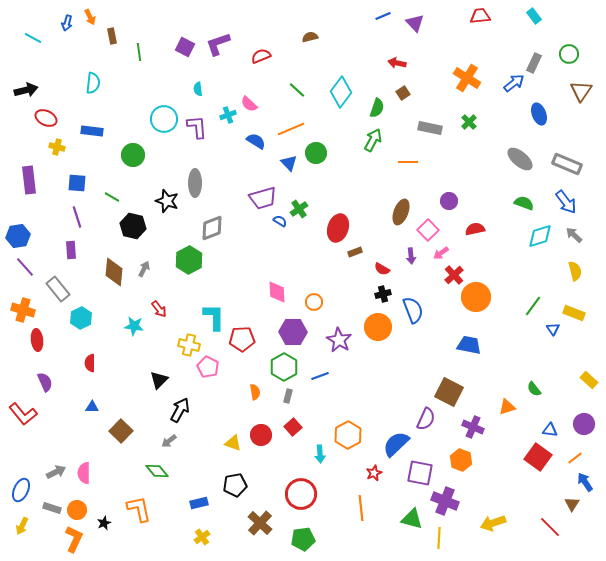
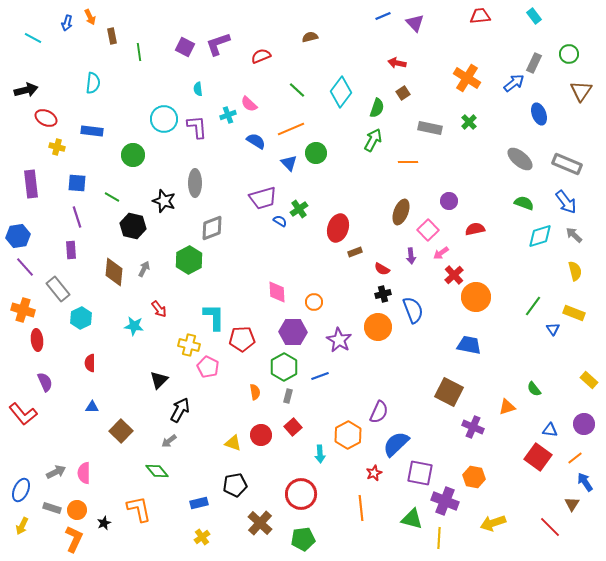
purple rectangle at (29, 180): moved 2 px right, 4 px down
black star at (167, 201): moved 3 px left
purple semicircle at (426, 419): moved 47 px left, 7 px up
orange hexagon at (461, 460): moved 13 px right, 17 px down; rotated 10 degrees counterclockwise
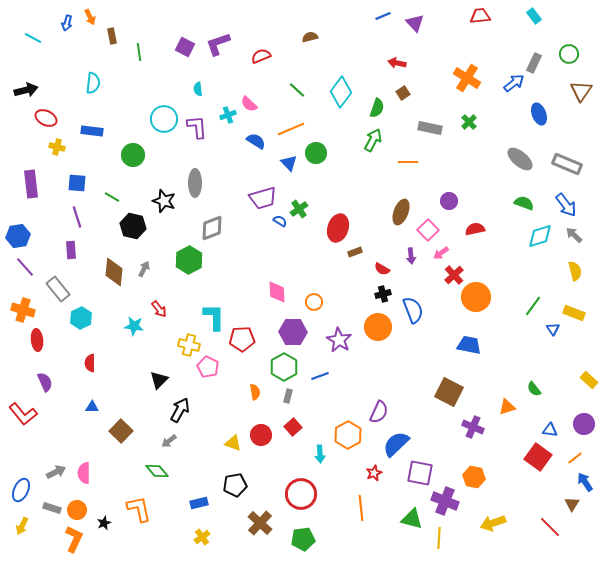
blue arrow at (566, 202): moved 3 px down
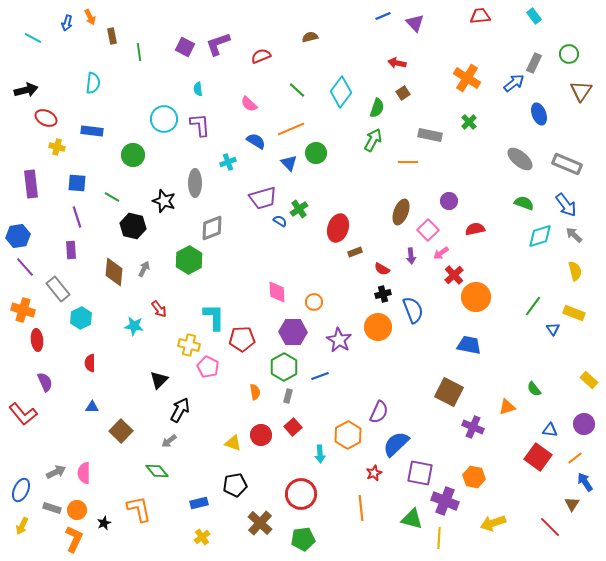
cyan cross at (228, 115): moved 47 px down
purple L-shape at (197, 127): moved 3 px right, 2 px up
gray rectangle at (430, 128): moved 7 px down
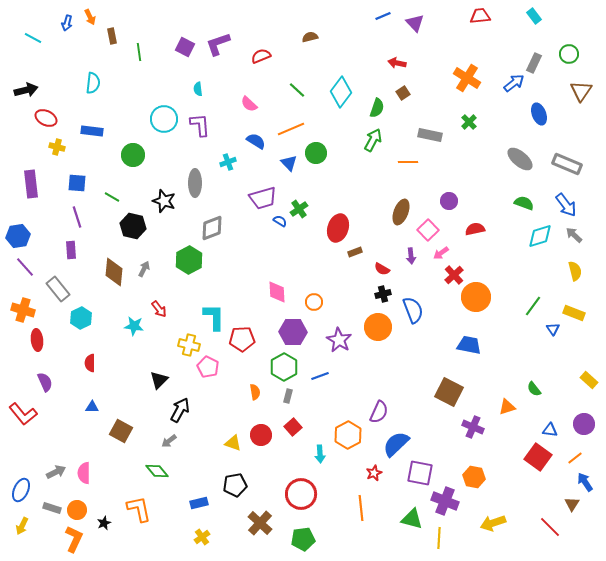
brown square at (121, 431): rotated 15 degrees counterclockwise
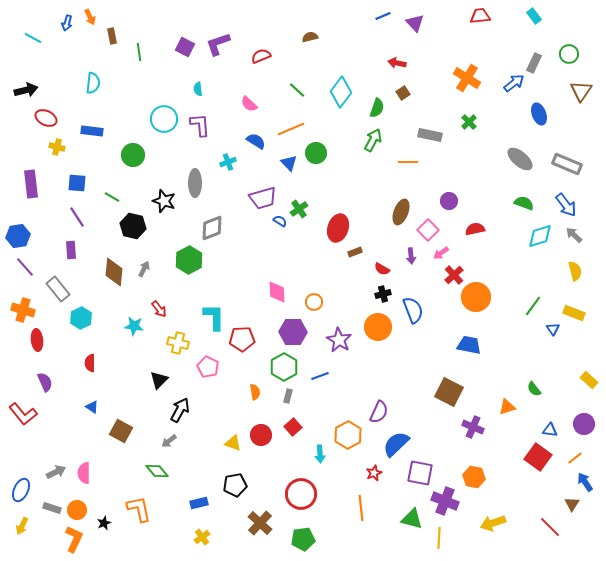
purple line at (77, 217): rotated 15 degrees counterclockwise
yellow cross at (189, 345): moved 11 px left, 2 px up
blue triangle at (92, 407): rotated 32 degrees clockwise
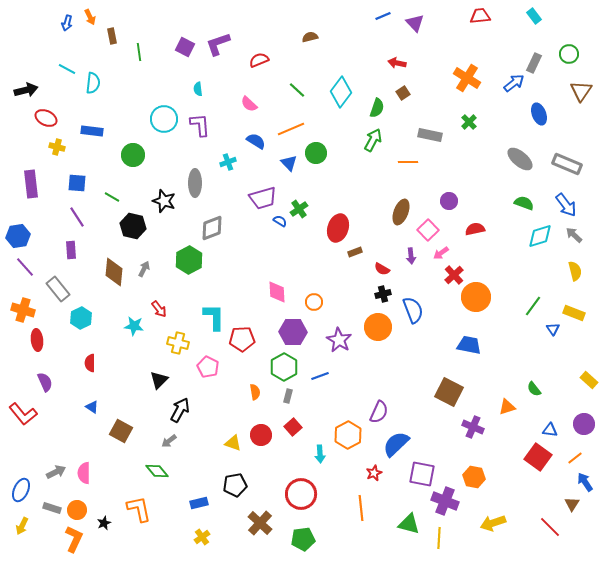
cyan line at (33, 38): moved 34 px right, 31 px down
red semicircle at (261, 56): moved 2 px left, 4 px down
purple square at (420, 473): moved 2 px right, 1 px down
green triangle at (412, 519): moved 3 px left, 5 px down
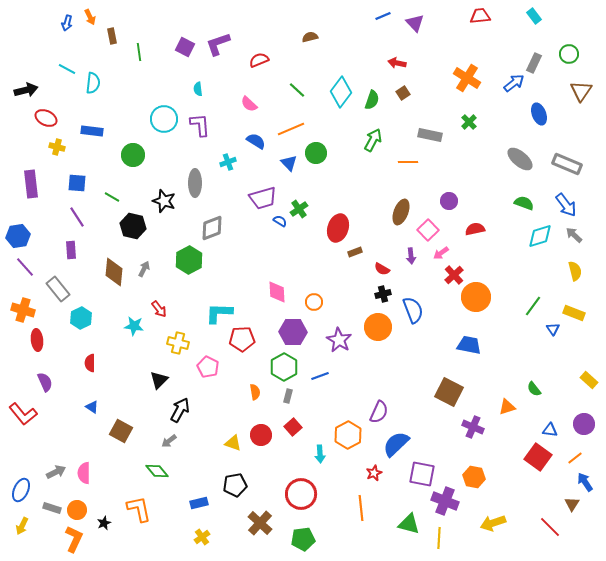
green semicircle at (377, 108): moved 5 px left, 8 px up
cyan L-shape at (214, 317): moved 5 px right, 4 px up; rotated 88 degrees counterclockwise
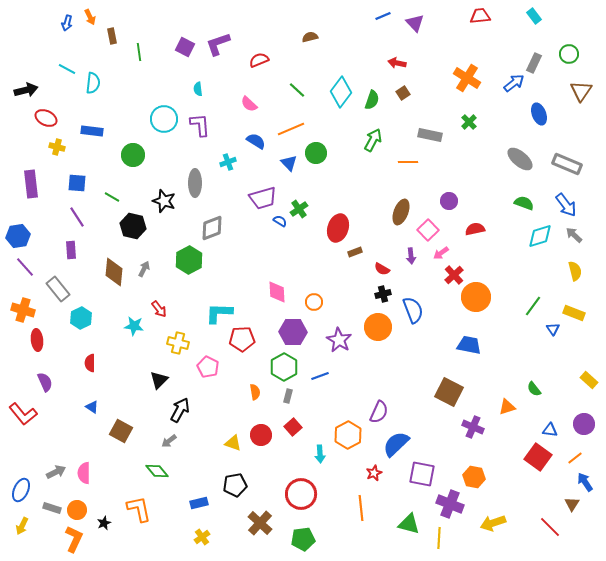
purple cross at (445, 501): moved 5 px right, 3 px down
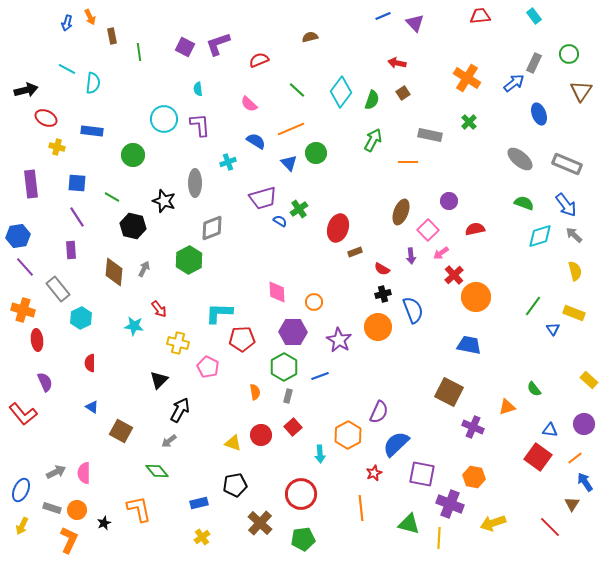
orange L-shape at (74, 539): moved 5 px left, 1 px down
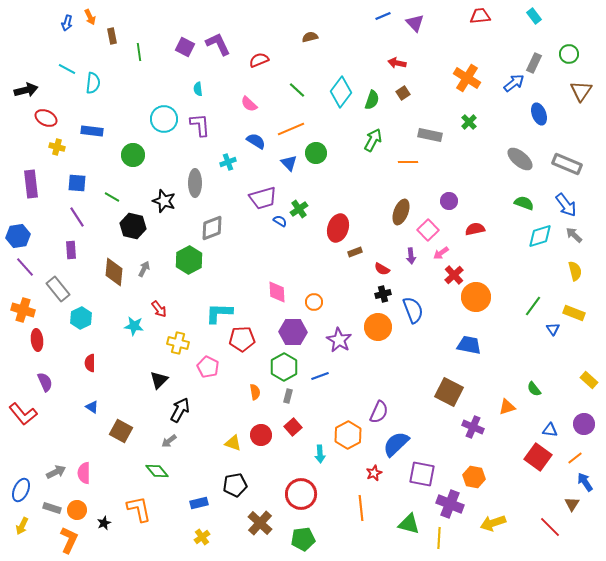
purple L-shape at (218, 44): rotated 84 degrees clockwise
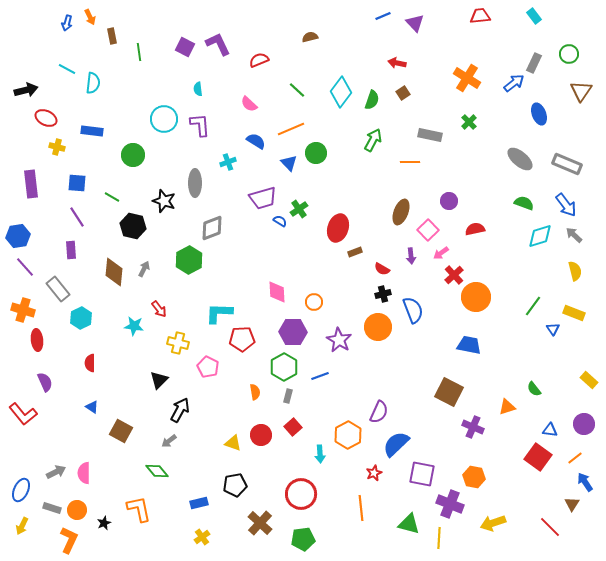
orange line at (408, 162): moved 2 px right
